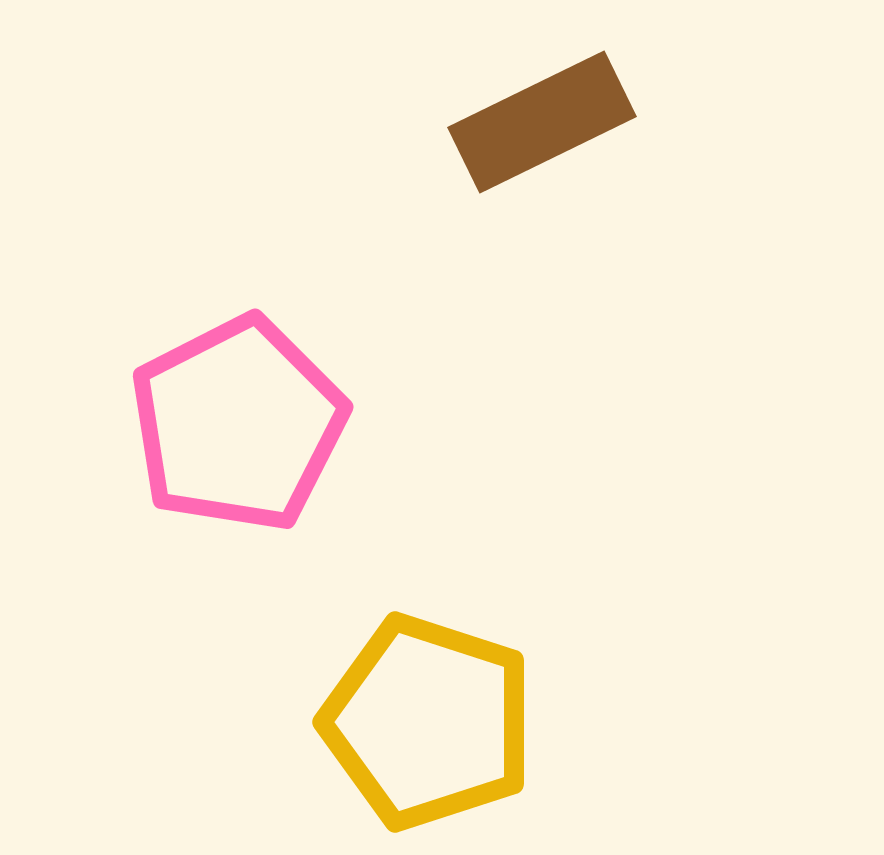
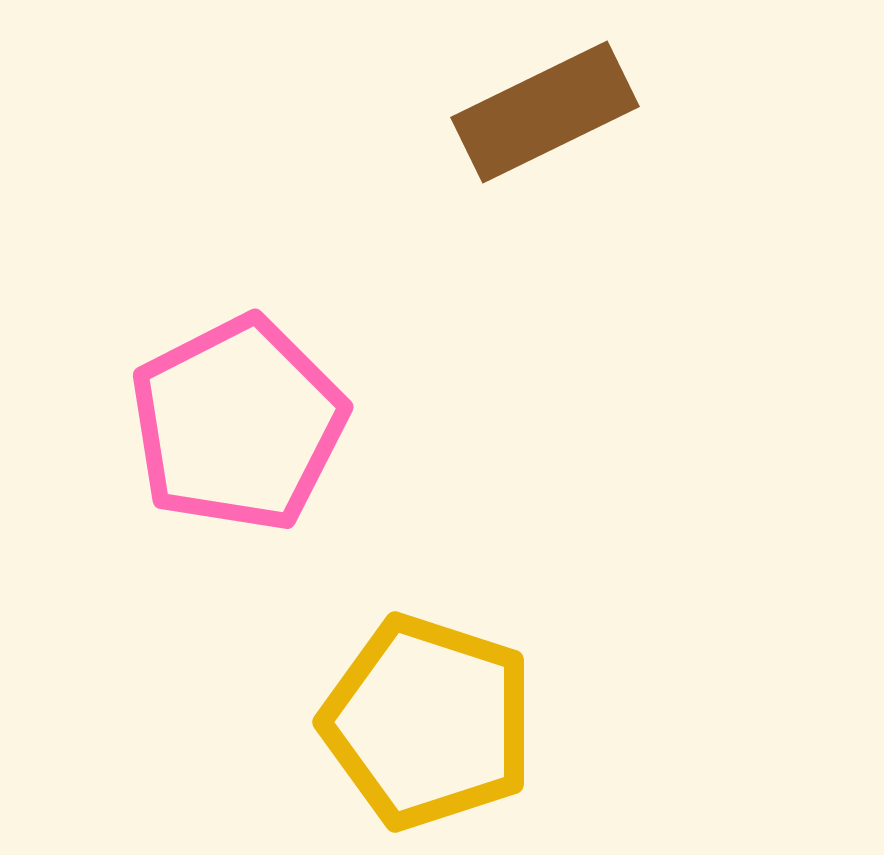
brown rectangle: moved 3 px right, 10 px up
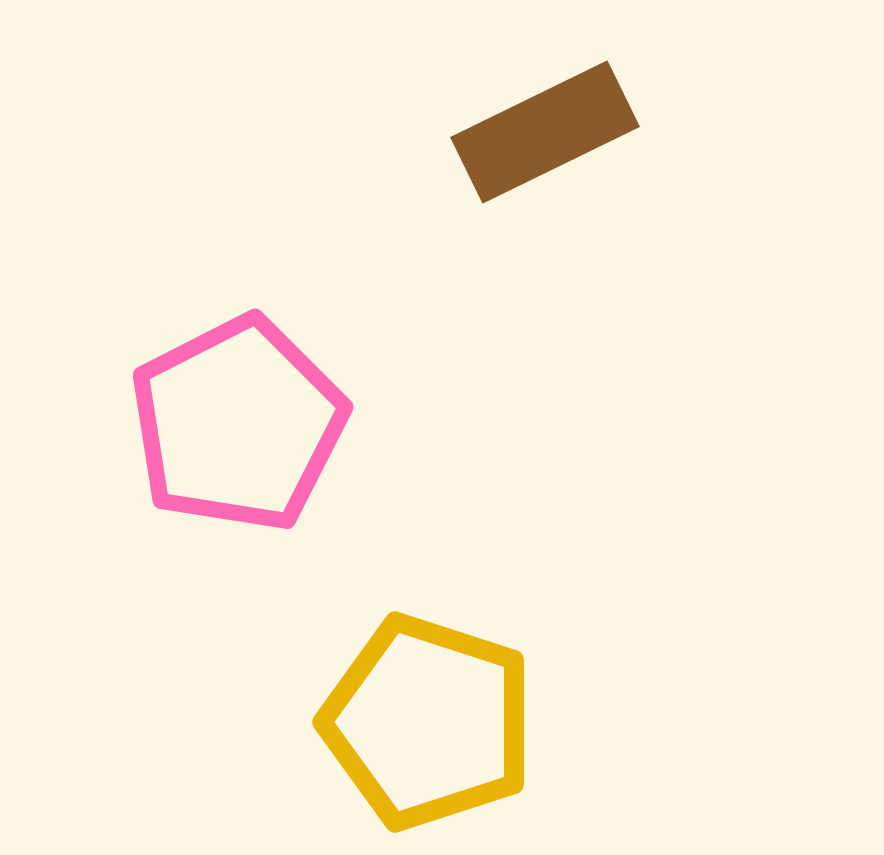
brown rectangle: moved 20 px down
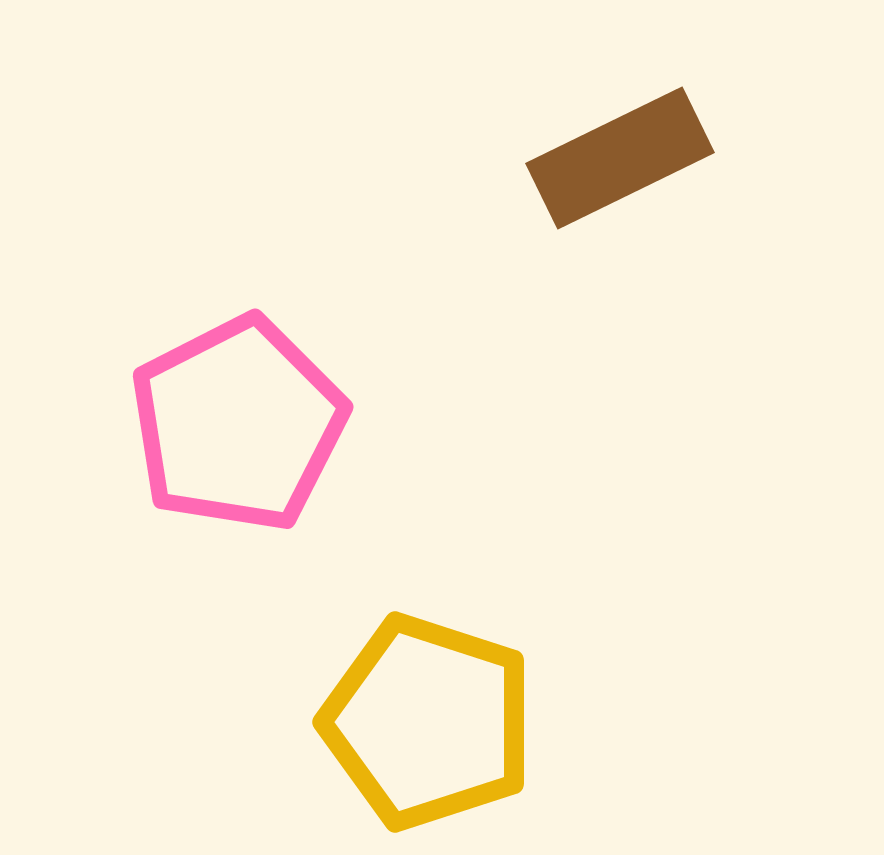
brown rectangle: moved 75 px right, 26 px down
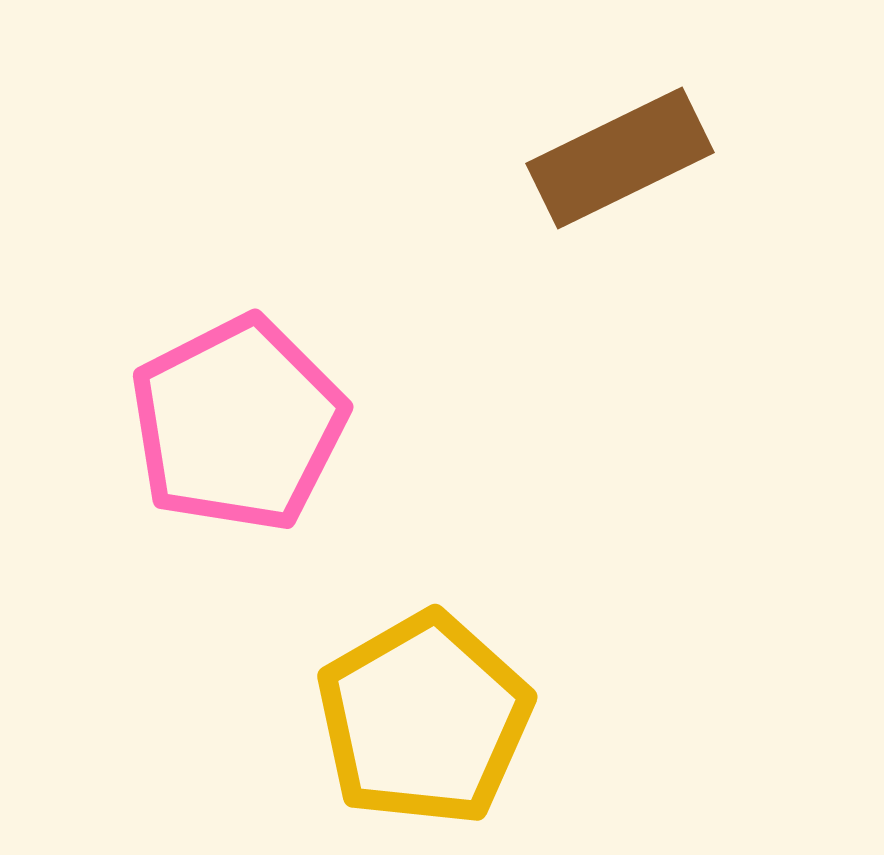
yellow pentagon: moved 4 px left, 3 px up; rotated 24 degrees clockwise
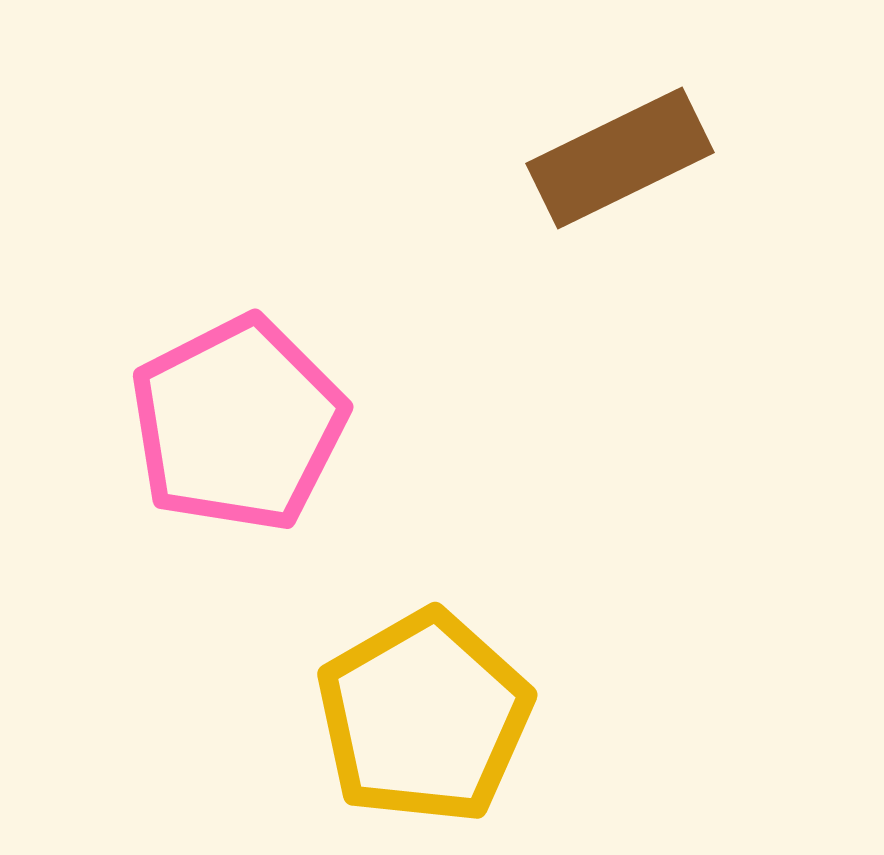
yellow pentagon: moved 2 px up
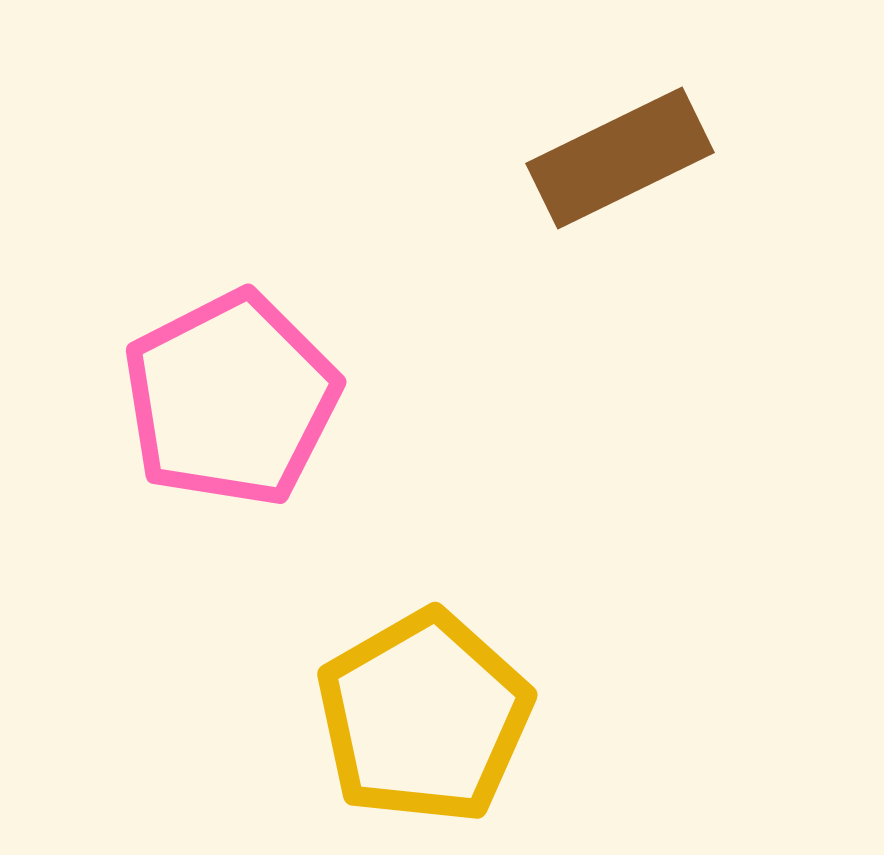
pink pentagon: moved 7 px left, 25 px up
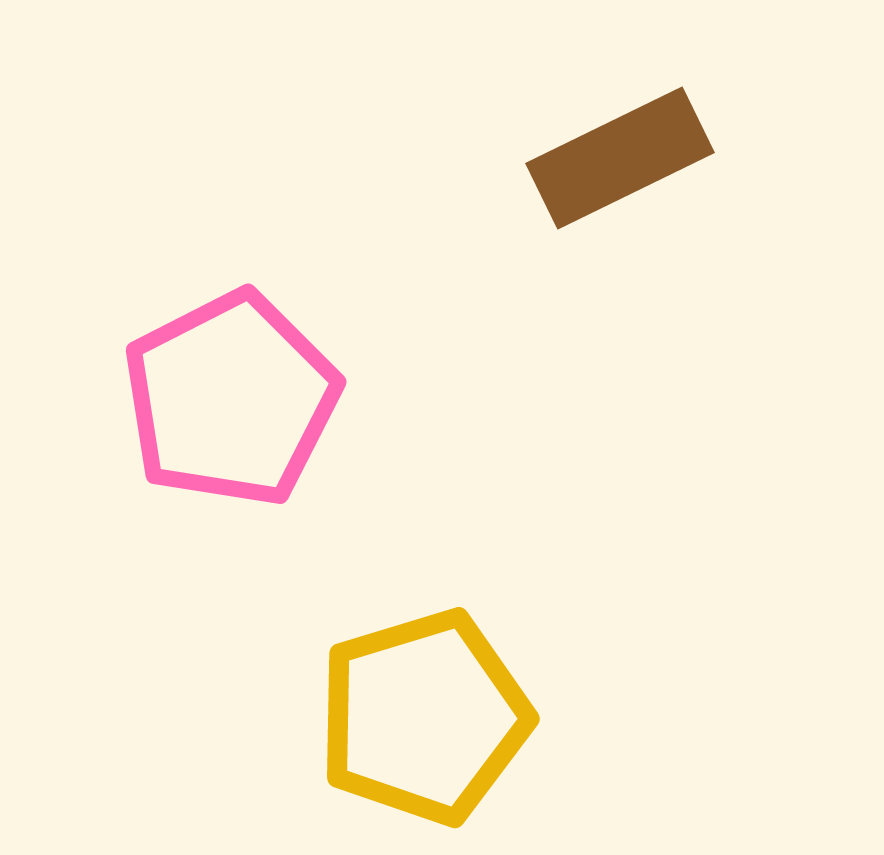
yellow pentagon: rotated 13 degrees clockwise
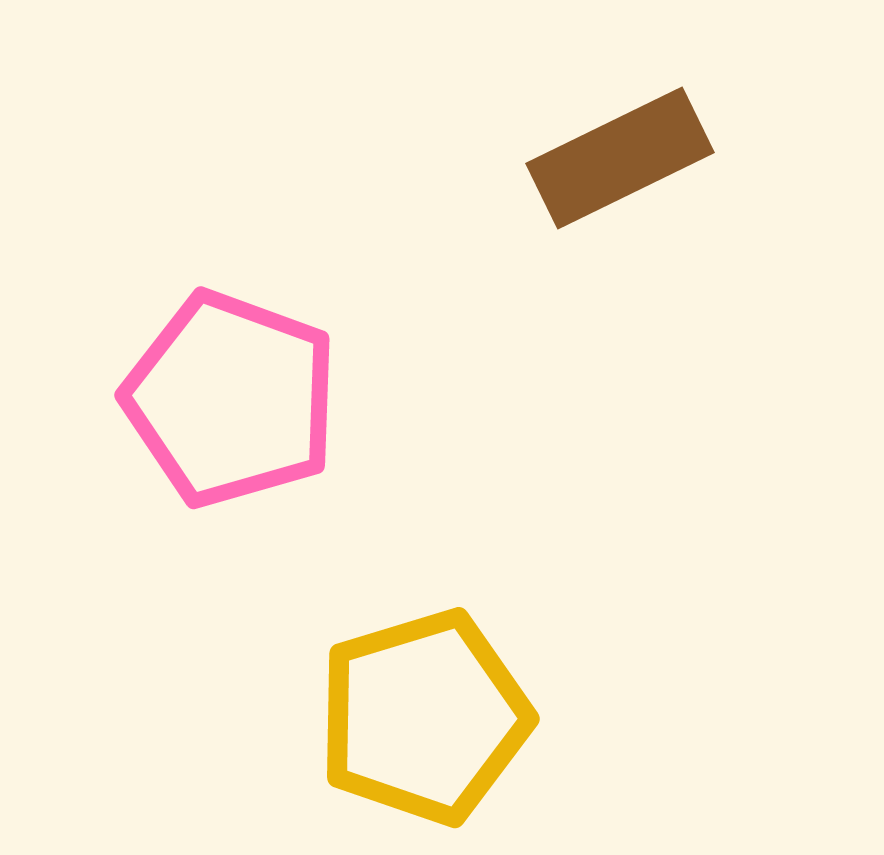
pink pentagon: rotated 25 degrees counterclockwise
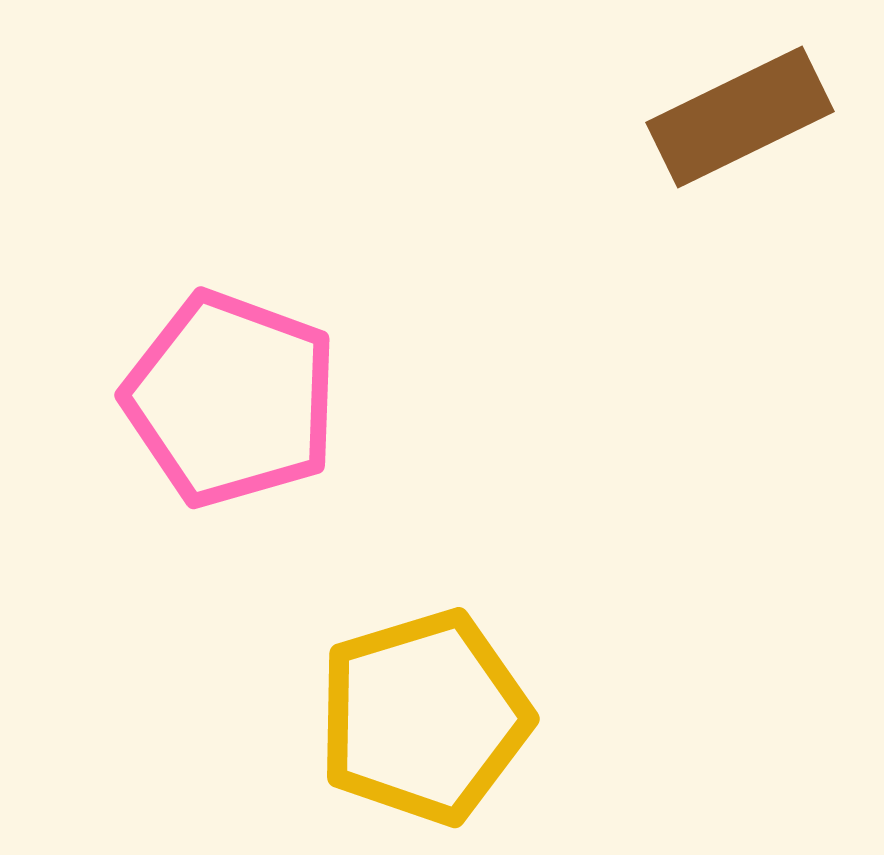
brown rectangle: moved 120 px right, 41 px up
